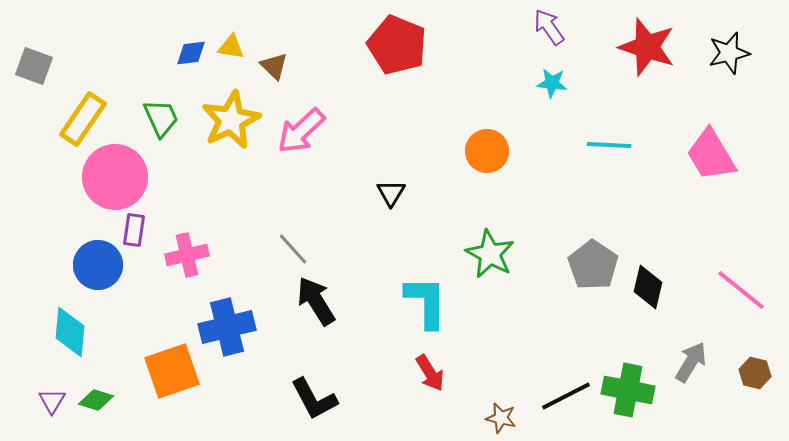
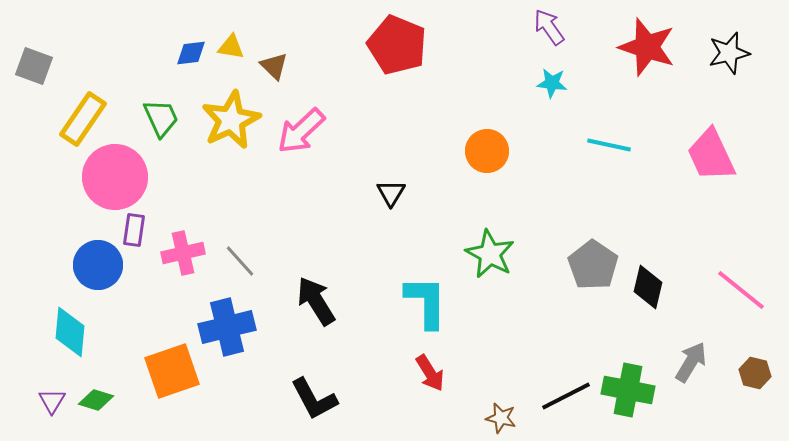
cyan line: rotated 9 degrees clockwise
pink trapezoid: rotated 6 degrees clockwise
gray line: moved 53 px left, 12 px down
pink cross: moved 4 px left, 2 px up
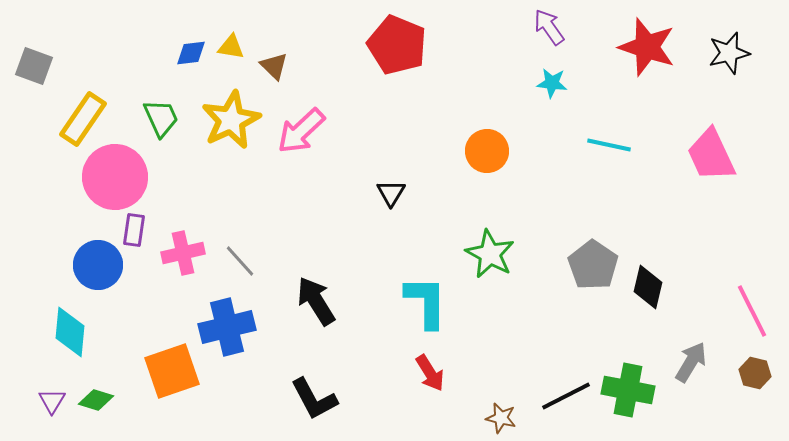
pink line: moved 11 px right, 21 px down; rotated 24 degrees clockwise
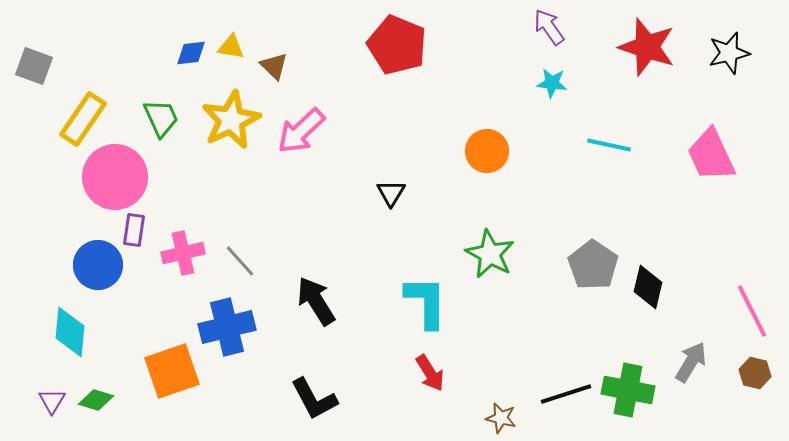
black line: moved 2 px up; rotated 9 degrees clockwise
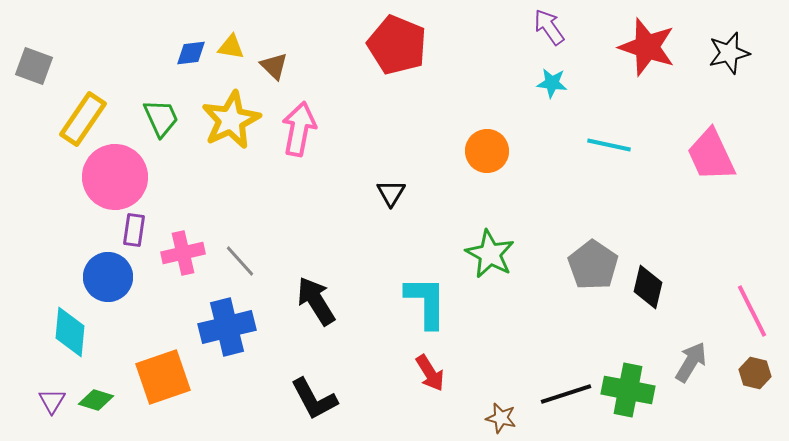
pink arrow: moved 2 px left, 2 px up; rotated 144 degrees clockwise
blue circle: moved 10 px right, 12 px down
orange square: moved 9 px left, 6 px down
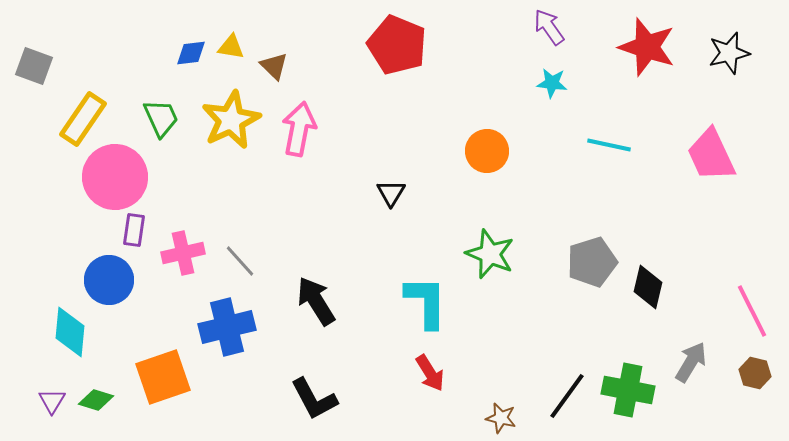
green star: rotated 6 degrees counterclockwise
gray pentagon: moved 1 px left, 3 px up; rotated 21 degrees clockwise
blue circle: moved 1 px right, 3 px down
black line: moved 1 px right, 2 px down; rotated 36 degrees counterclockwise
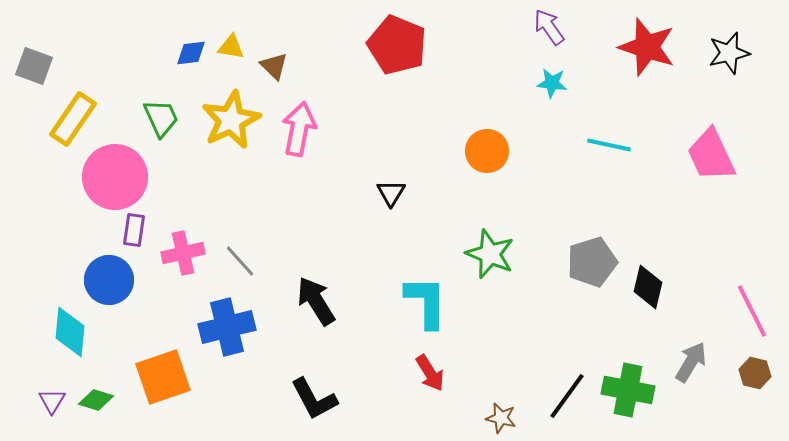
yellow rectangle: moved 10 px left
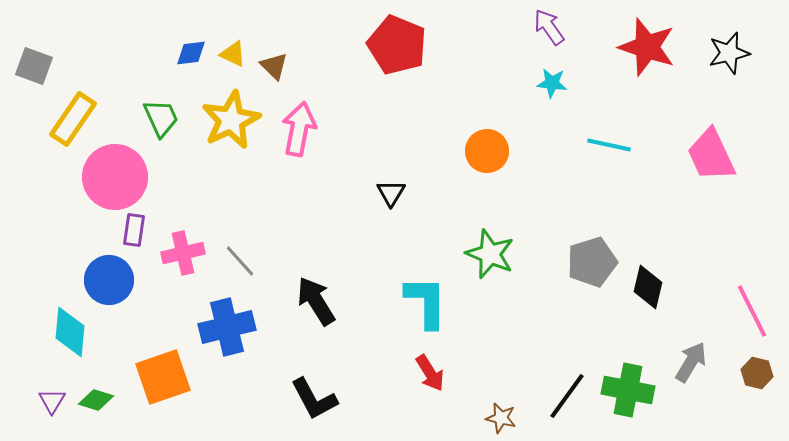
yellow triangle: moved 2 px right, 7 px down; rotated 16 degrees clockwise
brown hexagon: moved 2 px right
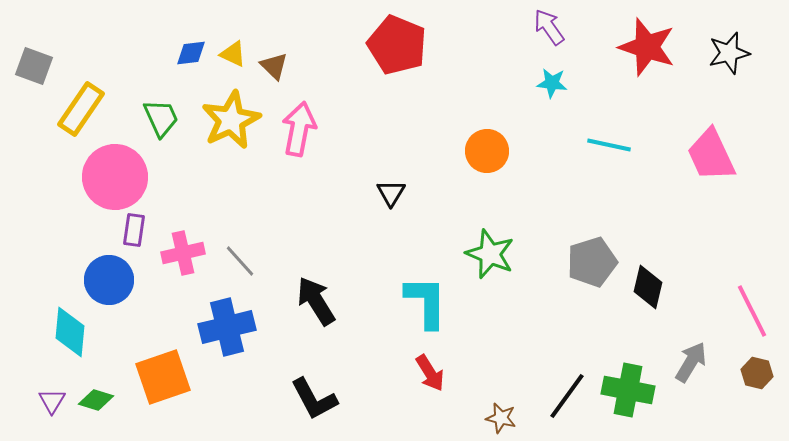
yellow rectangle: moved 8 px right, 10 px up
